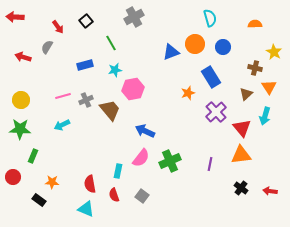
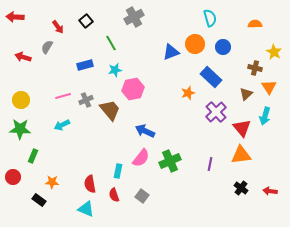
blue rectangle at (211, 77): rotated 15 degrees counterclockwise
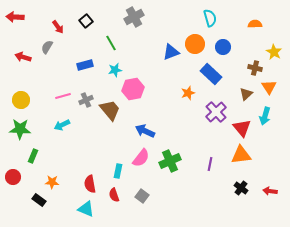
blue rectangle at (211, 77): moved 3 px up
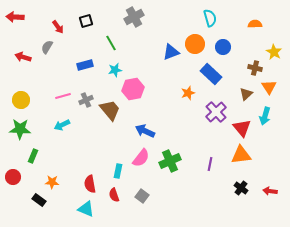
black square at (86, 21): rotated 24 degrees clockwise
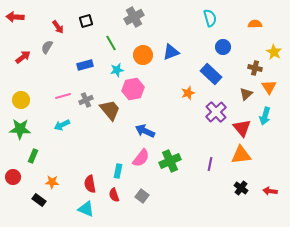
orange circle at (195, 44): moved 52 px left, 11 px down
red arrow at (23, 57): rotated 126 degrees clockwise
cyan star at (115, 70): moved 2 px right
